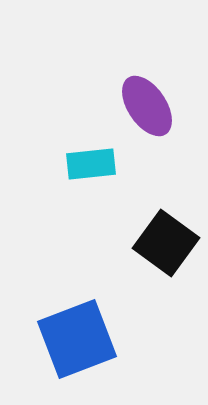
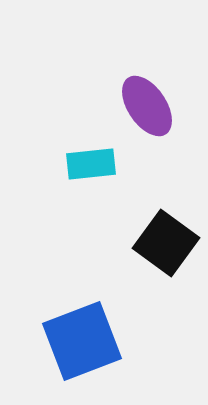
blue square: moved 5 px right, 2 px down
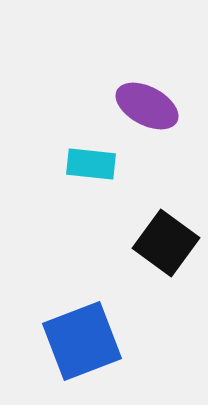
purple ellipse: rotated 28 degrees counterclockwise
cyan rectangle: rotated 12 degrees clockwise
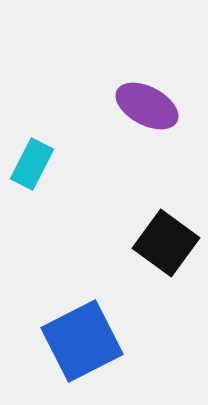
cyan rectangle: moved 59 px left; rotated 69 degrees counterclockwise
blue square: rotated 6 degrees counterclockwise
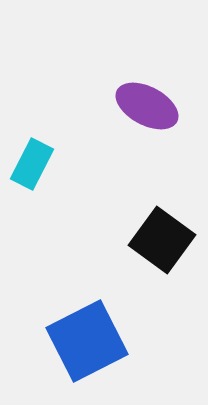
black square: moved 4 px left, 3 px up
blue square: moved 5 px right
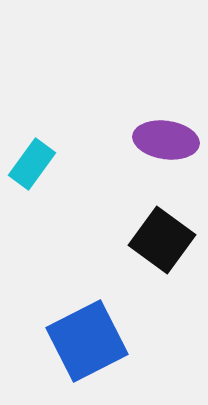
purple ellipse: moved 19 px right, 34 px down; rotated 20 degrees counterclockwise
cyan rectangle: rotated 9 degrees clockwise
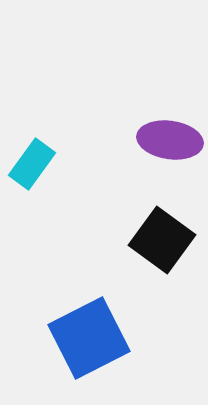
purple ellipse: moved 4 px right
blue square: moved 2 px right, 3 px up
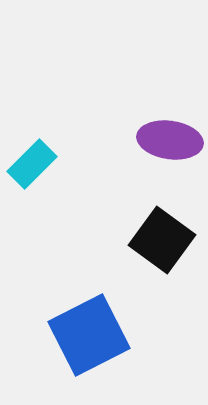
cyan rectangle: rotated 9 degrees clockwise
blue square: moved 3 px up
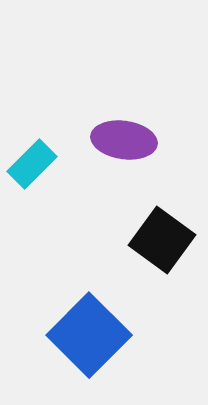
purple ellipse: moved 46 px left
blue square: rotated 18 degrees counterclockwise
